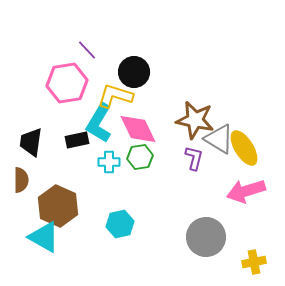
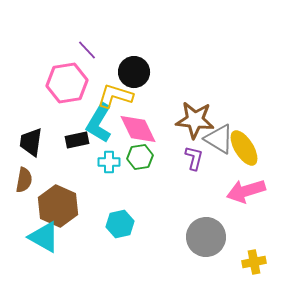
brown star: rotated 6 degrees counterclockwise
brown semicircle: moved 3 px right; rotated 10 degrees clockwise
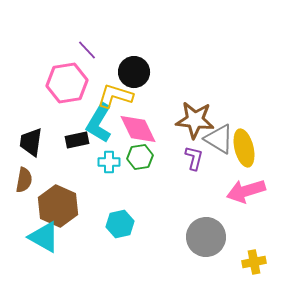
yellow ellipse: rotated 18 degrees clockwise
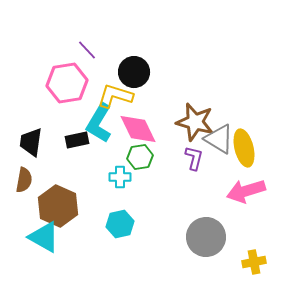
brown star: moved 2 px down; rotated 9 degrees clockwise
cyan cross: moved 11 px right, 15 px down
